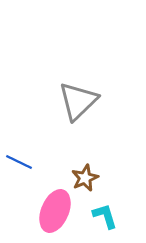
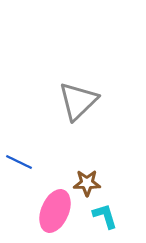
brown star: moved 2 px right, 5 px down; rotated 24 degrees clockwise
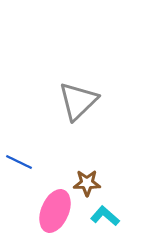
cyan L-shape: rotated 32 degrees counterclockwise
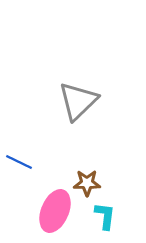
cyan L-shape: rotated 56 degrees clockwise
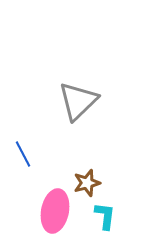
blue line: moved 4 px right, 8 px up; rotated 36 degrees clockwise
brown star: rotated 16 degrees counterclockwise
pink ellipse: rotated 12 degrees counterclockwise
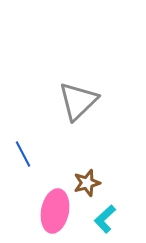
cyan L-shape: moved 3 px down; rotated 140 degrees counterclockwise
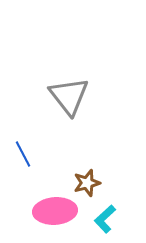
gray triangle: moved 9 px left, 5 px up; rotated 24 degrees counterclockwise
pink ellipse: rotated 75 degrees clockwise
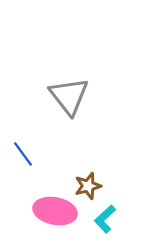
blue line: rotated 8 degrees counterclockwise
brown star: moved 1 px right, 3 px down
pink ellipse: rotated 15 degrees clockwise
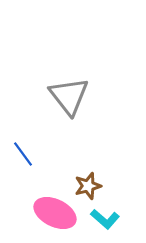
pink ellipse: moved 2 px down; rotated 15 degrees clockwise
cyan L-shape: rotated 96 degrees counterclockwise
